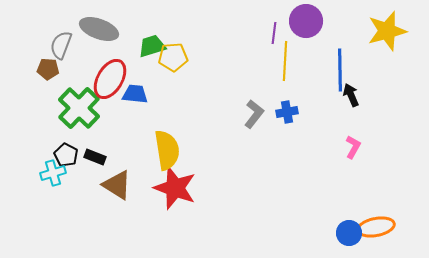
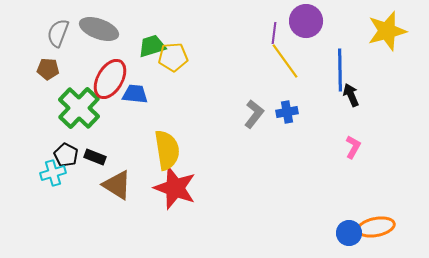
gray semicircle: moved 3 px left, 12 px up
yellow line: rotated 39 degrees counterclockwise
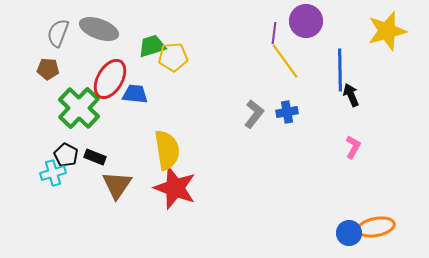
brown triangle: rotated 32 degrees clockwise
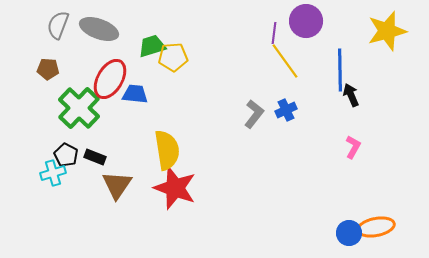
gray semicircle: moved 8 px up
blue cross: moved 1 px left, 2 px up; rotated 15 degrees counterclockwise
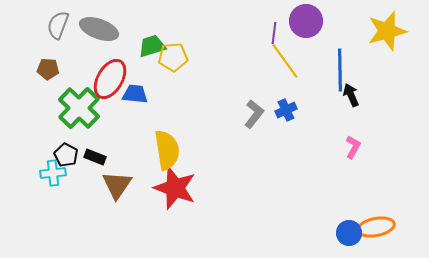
cyan cross: rotated 10 degrees clockwise
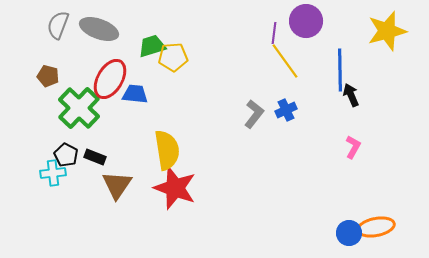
brown pentagon: moved 7 px down; rotated 10 degrees clockwise
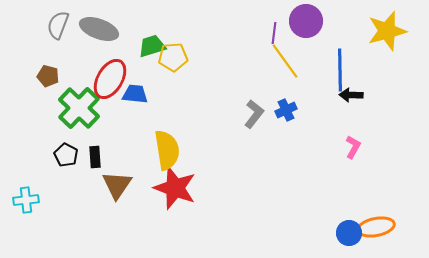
black arrow: rotated 65 degrees counterclockwise
black rectangle: rotated 65 degrees clockwise
cyan cross: moved 27 px left, 27 px down
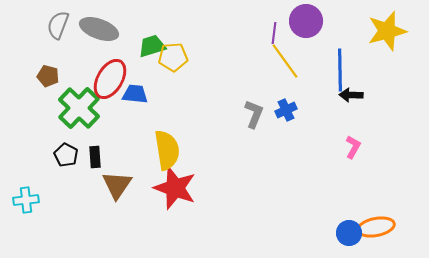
gray L-shape: rotated 16 degrees counterclockwise
